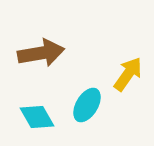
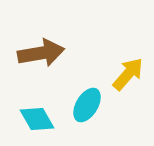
yellow arrow: rotated 6 degrees clockwise
cyan diamond: moved 2 px down
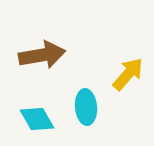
brown arrow: moved 1 px right, 2 px down
cyan ellipse: moved 1 px left, 2 px down; rotated 36 degrees counterclockwise
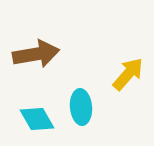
brown arrow: moved 6 px left, 1 px up
cyan ellipse: moved 5 px left
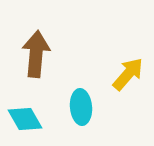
brown arrow: rotated 75 degrees counterclockwise
cyan diamond: moved 12 px left
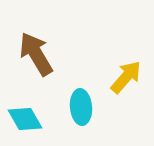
brown arrow: rotated 36 degrees counterclockwise
yellow arrow: moved 2 px left, 3 px down
